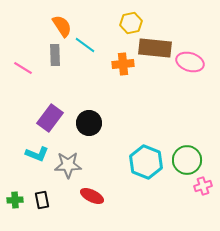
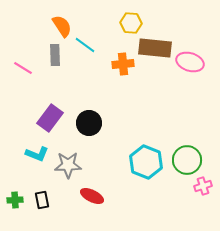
yellow hexagon: rotated 15 degrees clockwise
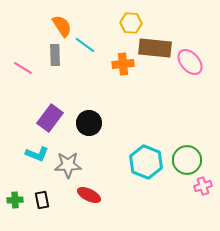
pink ellipse: rotated 32 degrees clockwise
red ellipse: moved 3 px left, 1 px up
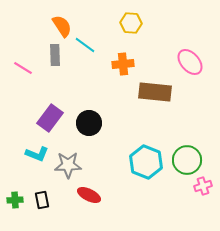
brown rectangle: moved 44 px down
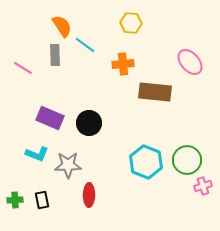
purple rectangle: rotated 76 degrees clockwise
red ellipse: rotated 65 degrees clockwise
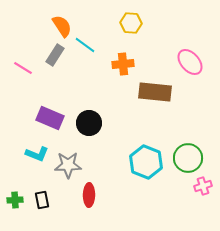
gray rectangle: rotated 35 degrees clockwise
green circle: moved 1 px right, 2 px up
